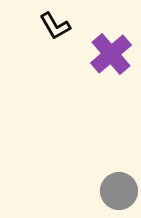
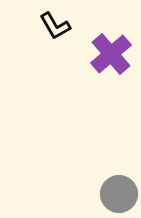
gray circle: moved 3 px down
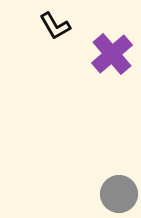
purple cross: moved 1 px right
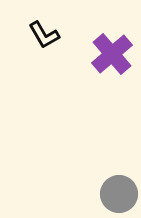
black L-shape: moved 11 px left, 9 px down
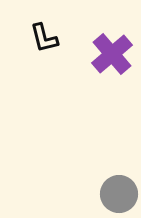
black L-shape: moved 3 px down; rotated 16 degrees clockwise
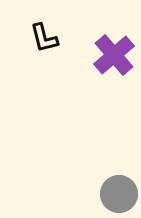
purple cross: moved 2 px right, 1 px down
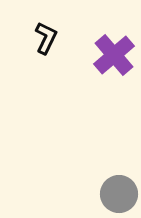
black L-shape: moved 2 px right; rotated 140 degrees counterclockwise
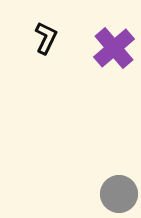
purple cross: moved 7 px up
